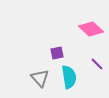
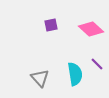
purple square: moved 6 px left, 28 px up
cyan semicircle: moved 6 px right, 3 px up
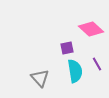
purple square: moved 16 px right, 23 px down
purple line: rotated 16 degrees clockwise
cyan semicircle: moved 3 px up
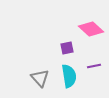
purple line: moved 3 px left, 2 px down; rotated 72 degrees counterclockwise
cyan semicircle: moved 6 px left, 5 px down
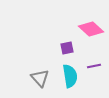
cyan semicircle: moved 1 px right
